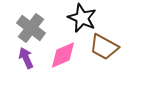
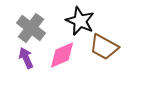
black star: moved 2 px left, 3 px down
pink diamond: moved 1 px left
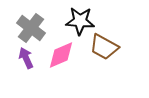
black star: rotated 20 degrees counterclockwise
pink diamond: moved 1 px left
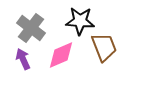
brown trapezoid: rotated 140 degrees counterclockwise
purple arrow: moved 3 px left, 1 px down
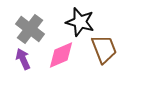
black star: moved 1 px down; rotated 12 degrees clockwise
gray cross: moved 1 px left, 1 px down
brown trapezoid: moved 2 px down
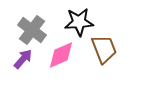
black star: moved 1 px left; rotated 20 degrees counterclockwise
gray cross: moved 2 px right, 1 px down
purple arrow: rotated 65 degrees clockwise
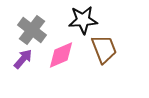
black star: moved 4 px right, 2 px up
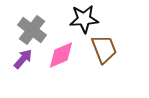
black star: moved 1 px right, 1 px up
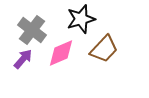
black star: moved 3 px left; rotated 12 degrees counterclockwise
brown trapezoid: rotated 64 degrees clockwise
pink diamond: moved 2 px up
